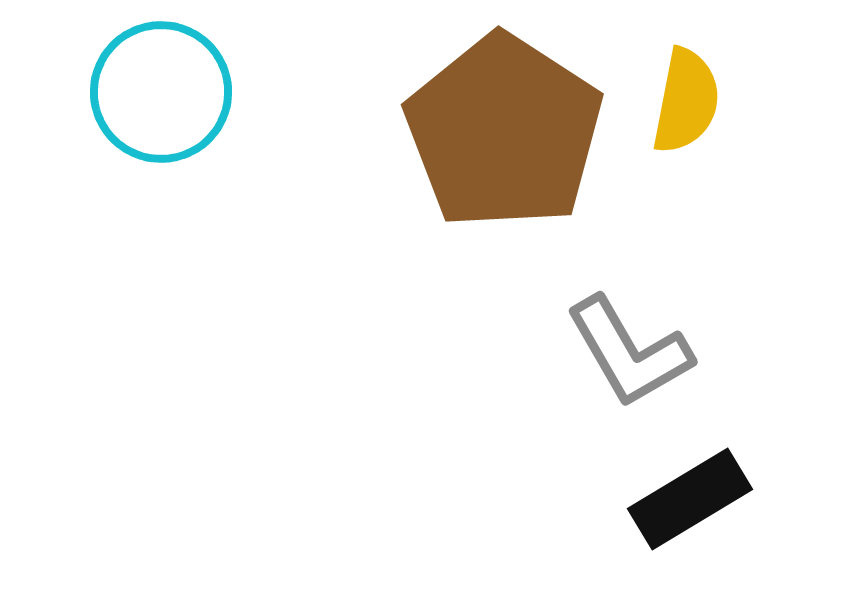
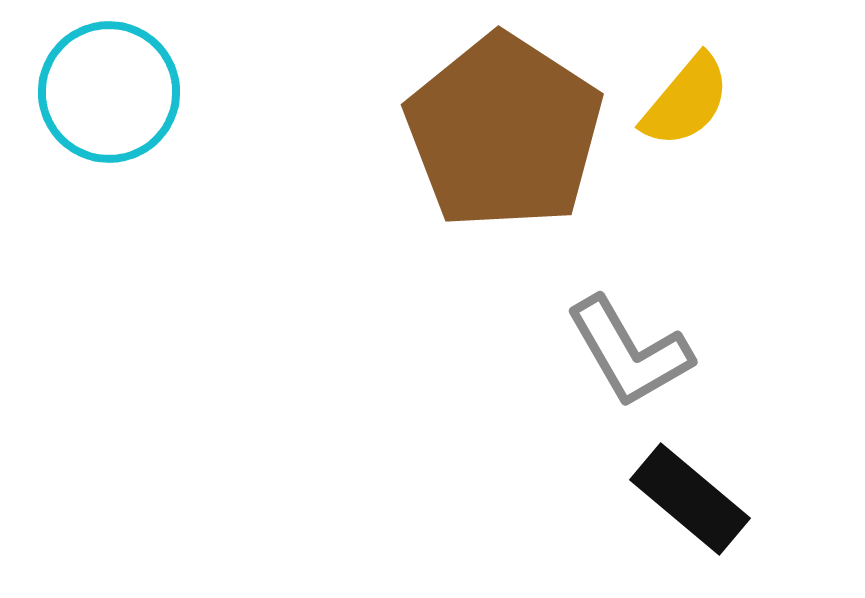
cyan circle: moved 52 px left
yellow semicircle: rotated 29 degrees clockwise
black rectangle: rotated 71 degrees clockwise
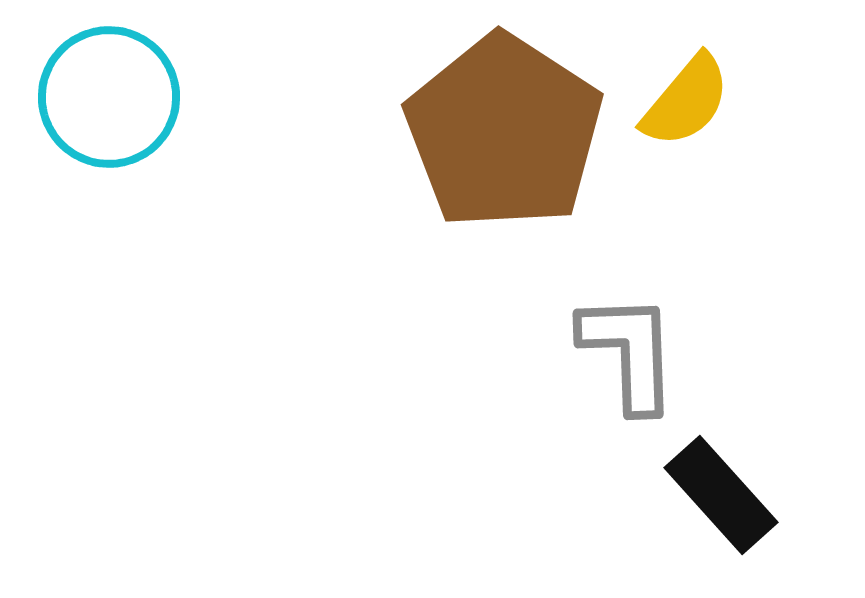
cyan circle: moved 5 px down
gray L-shape: rotated 152 degrees counterclockwise
black rectangle: moved 31 px right, 4 px up; rotated 8 degrees clockwise
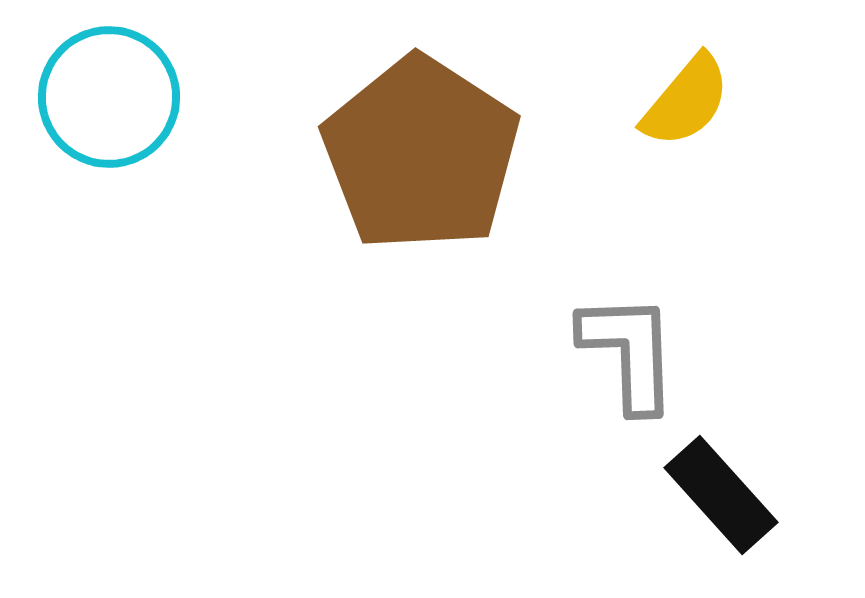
brown pentagon: moved 83 px left, 22 px down
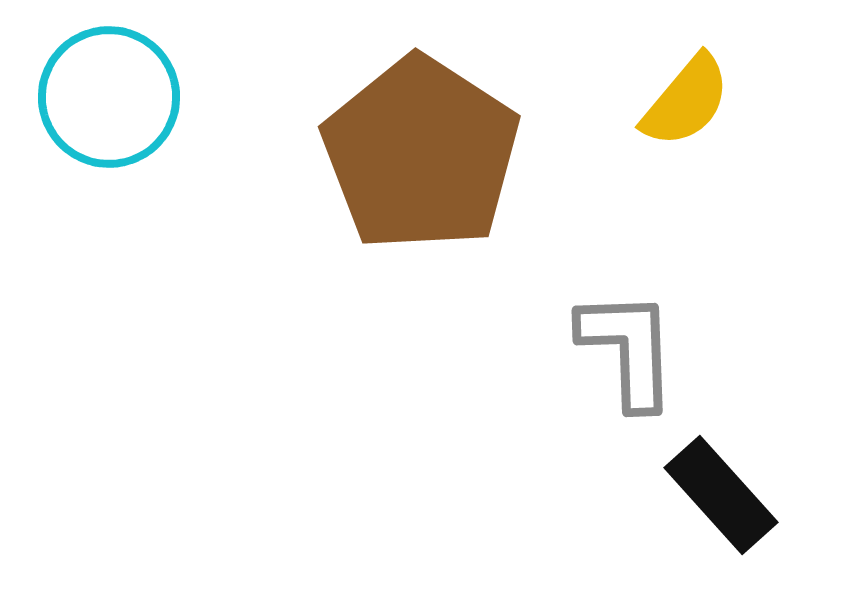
gray L-shape: moved 1 px left, 3 px up
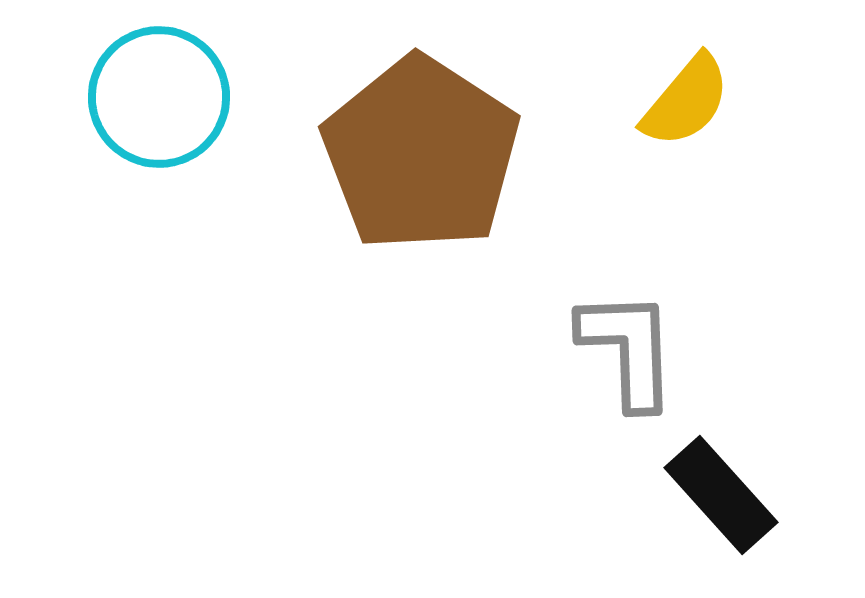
cyan circle: moved 50 px right
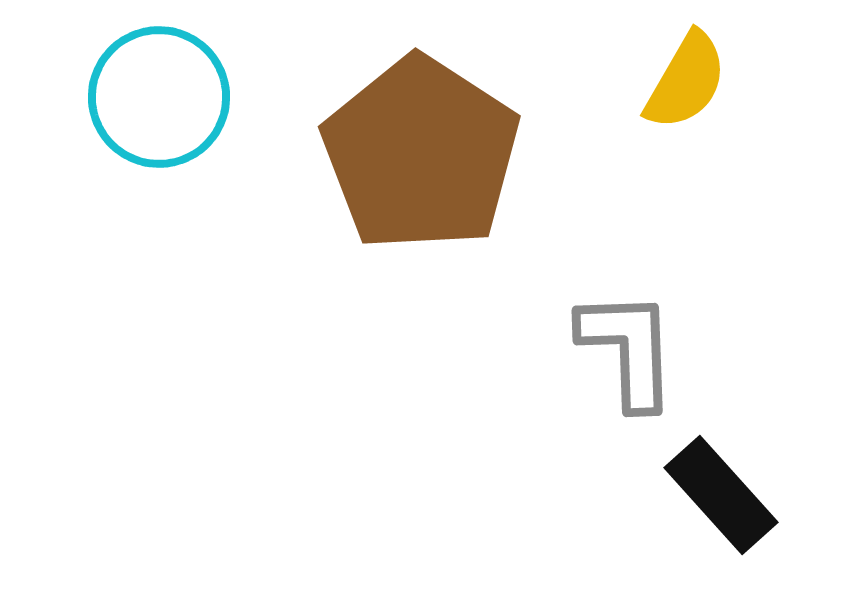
yellow semicircle: moved 20 px up; rotated 10 degrees counterclockwise
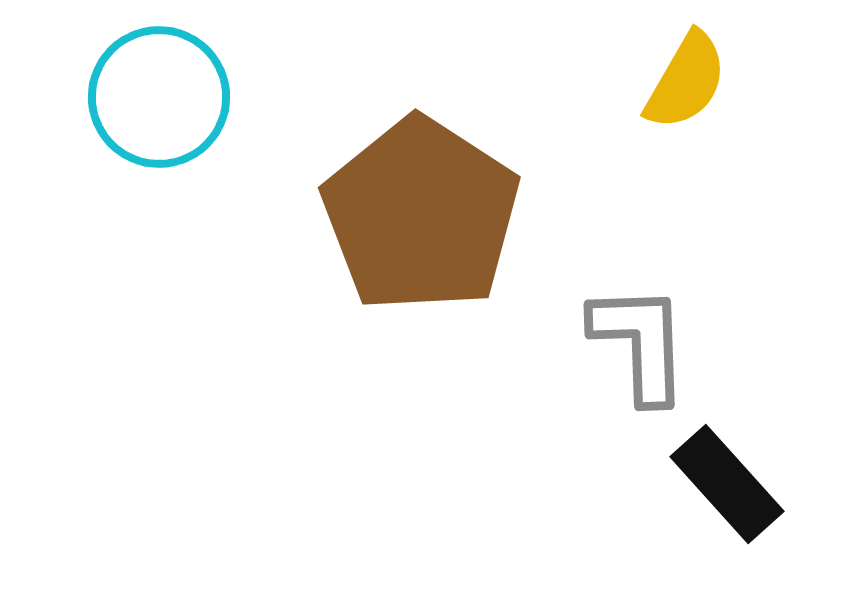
brown pentagon: moved 61 px down
gray L-shape: moved 12 px right, 6 px up
black rectangle: moved 6 px right, 11 px up
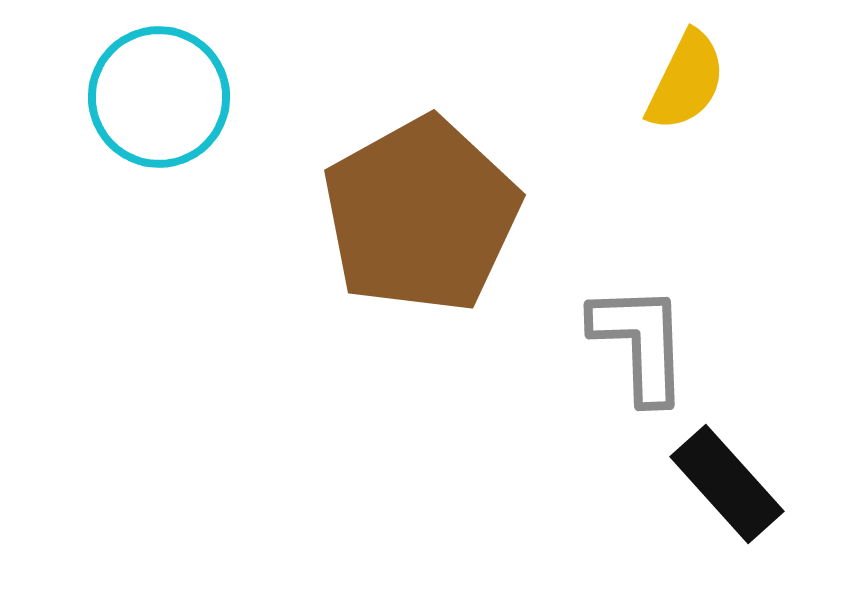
yellow semicircle: rotated 4 degrees counterclockwise
brown pentagon: rotated 10 degrees clockwise
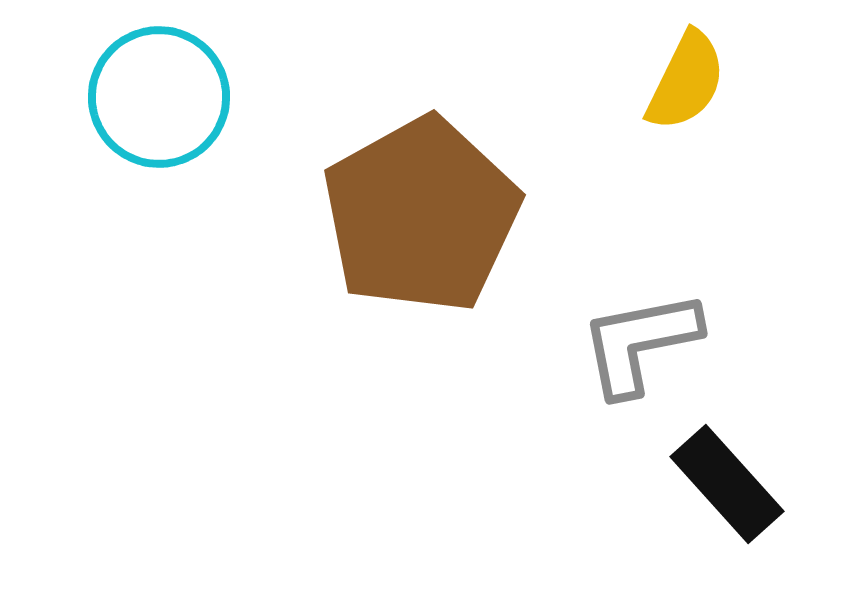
gray L-shape: rotated 99 degrees counterclockwise
